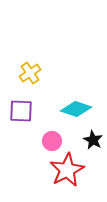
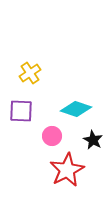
pink circle: moved 5 px up
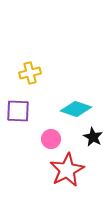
yellow cross: rotated 20 degrees clockwise
purple square: moved 3 px left
pink circle: moved 1 px left, 3 px down
black star: moved 3 px up
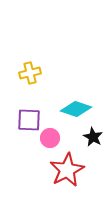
purple square: moved 11 px right, 9 px down
pink circle: moved 1 px left, 1 px up
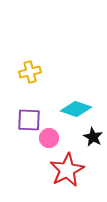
yellow cross: moved 1 px up
pink circle: moved 1 px left
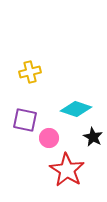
purple square: moved 4 px left; rotated 10 degrees clockwise
red star: rotated 12 degrees counterclockwise
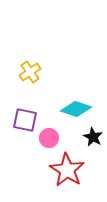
yellow cross: rotated 20 degrees counterclockwise
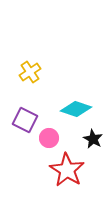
purple square: rotated 15 degrees clockwise
black star: moved 2 px down
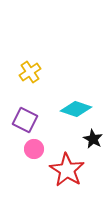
pink circle: moved 15 px left, 11 px down
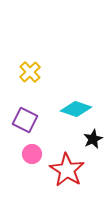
yellow cross: rotated 10 degrees counterclockwise
black star: rotated 18 degrees clockwise
pink circle: moved 2 px left, 5 px down
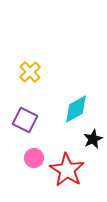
cyan diamond: rotated 48 degrees counterclockwise
pink circle: moved 2 px right, 4 px down
